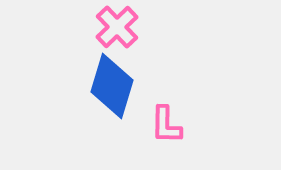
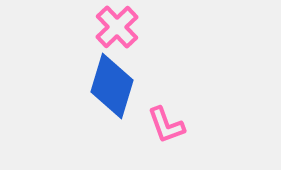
pink L-shape: rotated 21 degrees counterclockwise
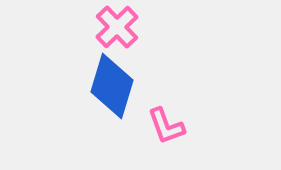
pink L-shape: moved 1 px down
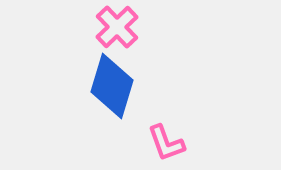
pink L-shape: moved 17 px down
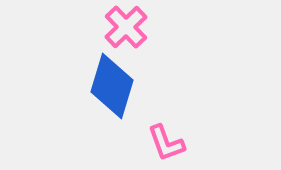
pink cross: moved 9 px right
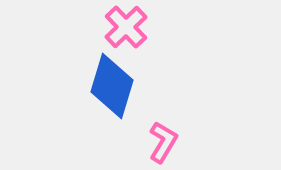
pink L-shape: moved 3 px left, 1 px up; rotated 129 degrees counterclockwise
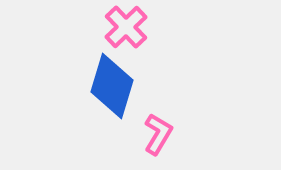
pink L-shape: moved 5 px left, 8 px up
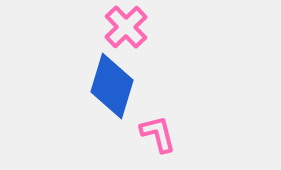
pink L-shape: rotated 45 degrees counterclockwise
